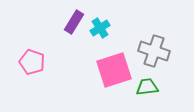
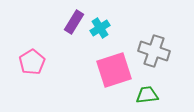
pink pentagon: rotated 20 degrees clockwise
green trapezoid: moved 8 px down
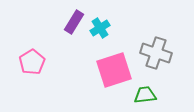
gray cross: moved 2 px right, 2 px down
green trapezoid: moved 2 px left
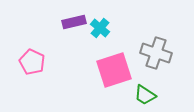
purple rectangle: rotated 45 degrees clockwise
cyan cross: rotated 18 degrees counterclockwise
pink pentagon: rotated 15 degrees counterclockwise
green trapezoid: rotated 140 degrees counterclockwise
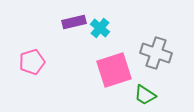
pink pentagon: rotated 30 degrees clockwise
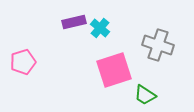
gray cross: moved 2 px right, 8 px up
pink pentagon: moved 9 px left
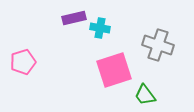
purple rectangle: moved 4 px up
cyan cross: rotated 30 degrees counterclockwise
green trapezoid: rotated 20 degrees clockwise
